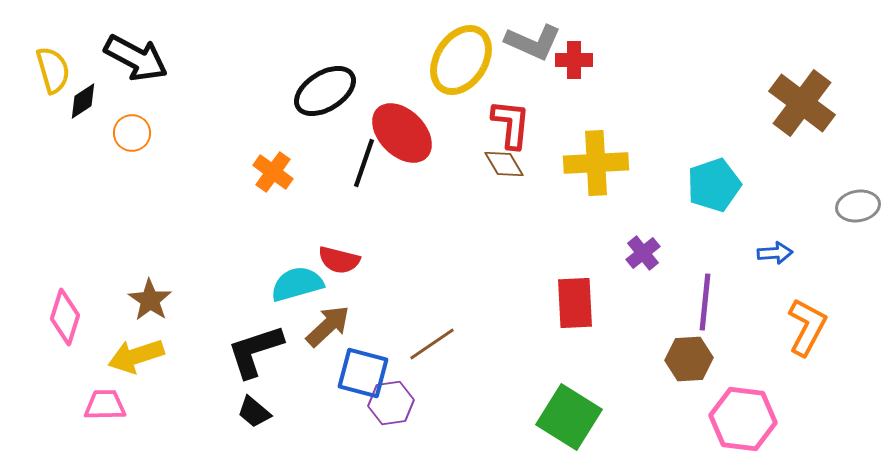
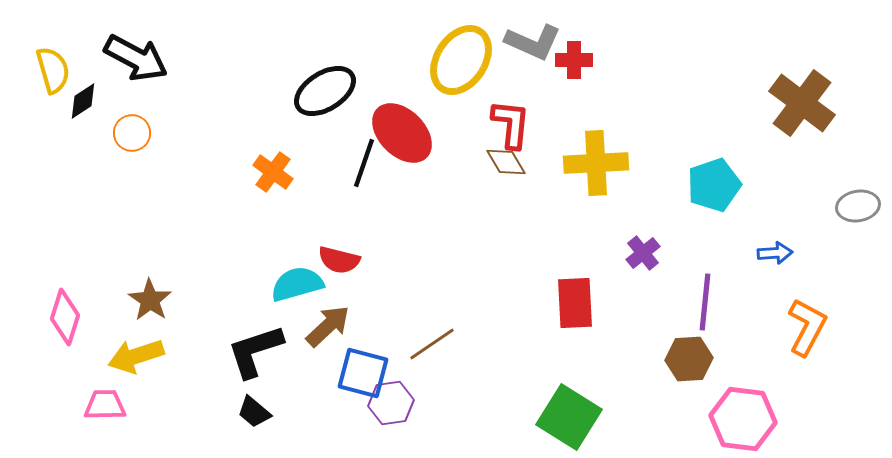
brown diamond: moved 2 px right, 2 px up
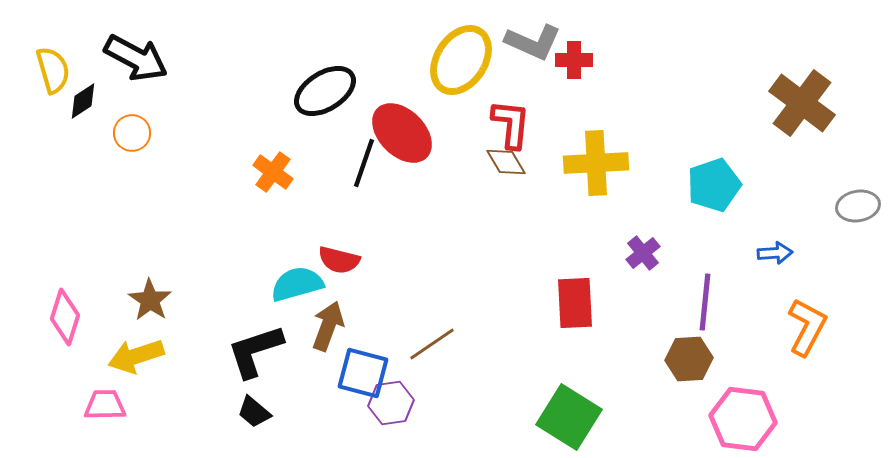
brown arrow: rotated 27 degrees counterclockwise
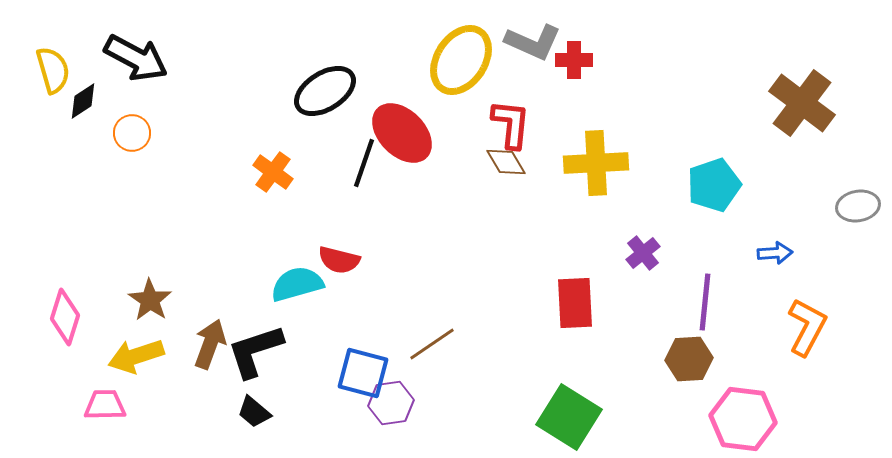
brown arrow: moved 118 px left, 18 px down
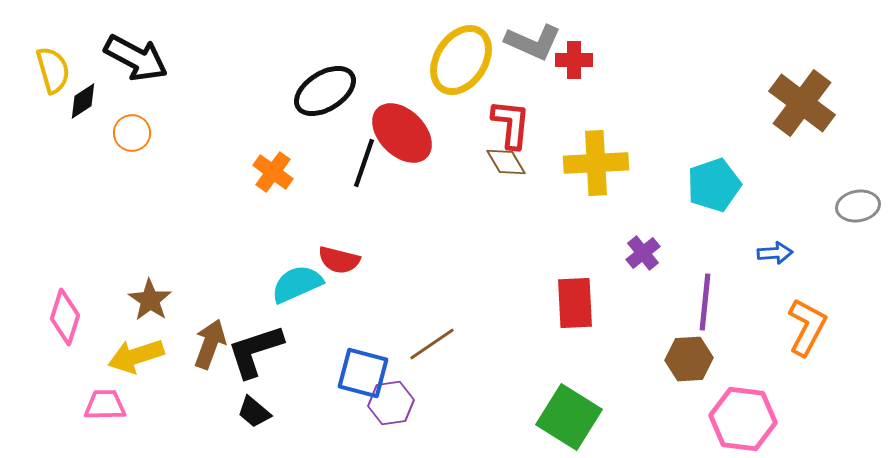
cyan semicircle: rotated 8 degrees counterclockwise
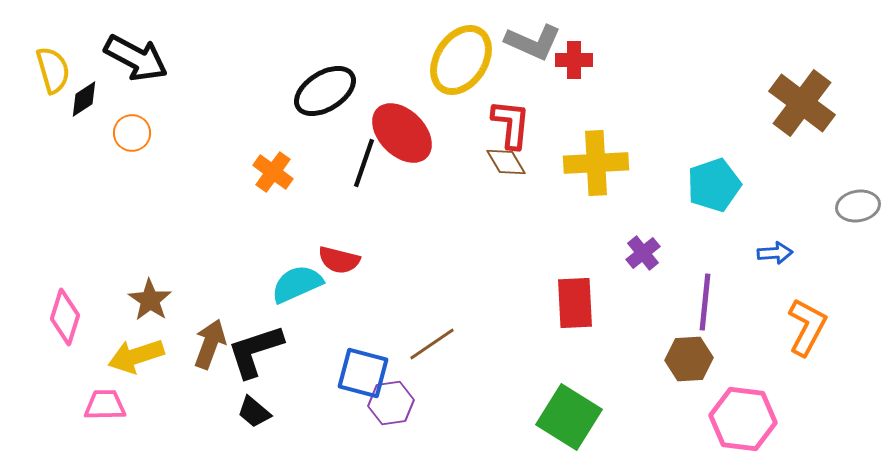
black diamond: moved 1 px right, 2 px up
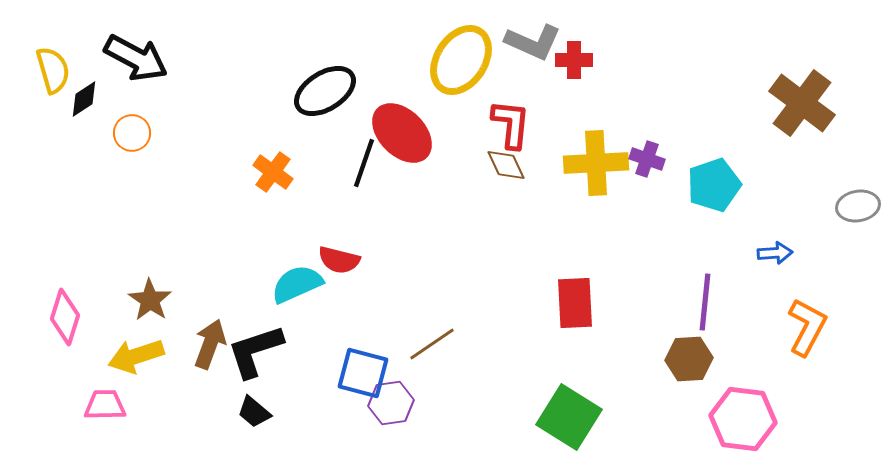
brown diamond: moved 3 px down; rotated 6 degrees clockwise
purple cross: moved 4 px right, 94 px up; rotated 32 degrees counterclockwise
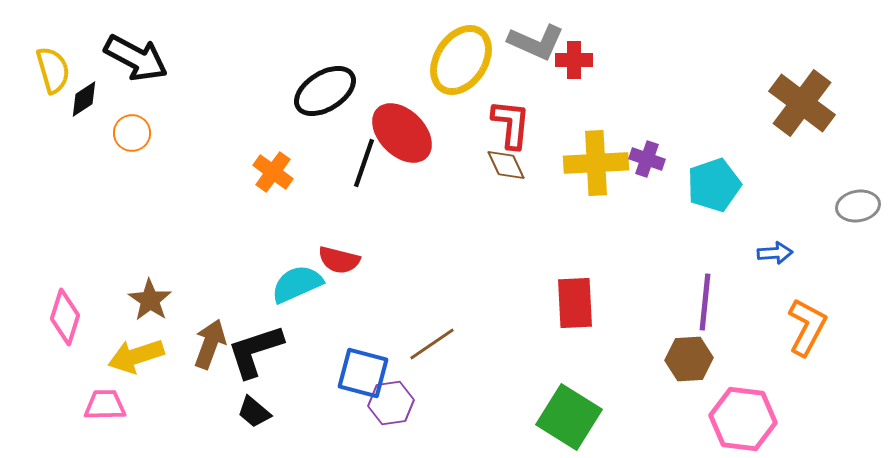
gray L-shape: moved 3 px right
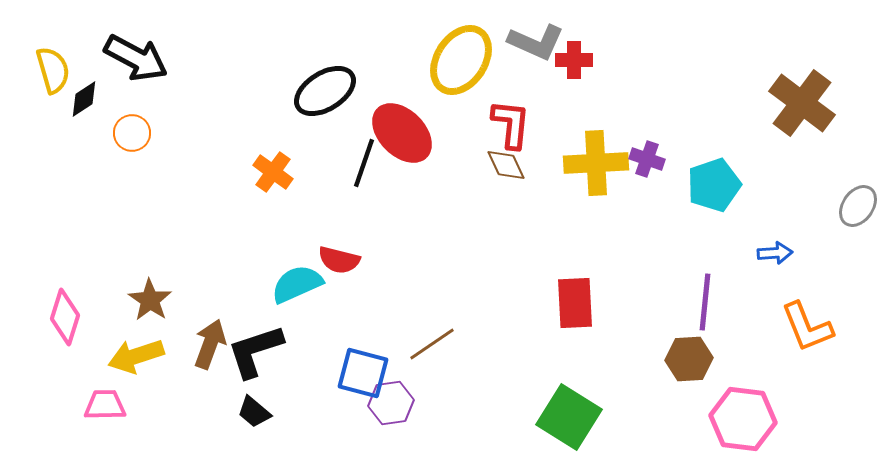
gray ellipse: rotated 45 degrees counterclockwise
orange L-shape: rotated 130 degrees clockwise
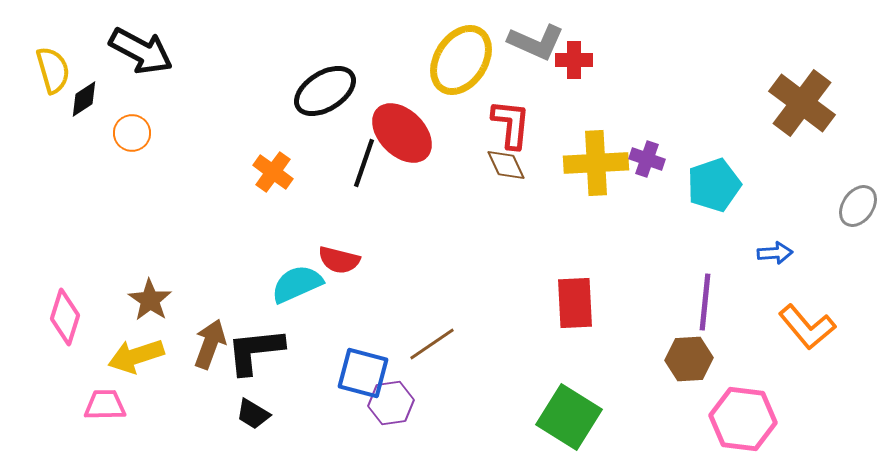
black arrow: moved 5 px right, 7 px up
orange L-shape: rotated 18 degrees counterclockwise
black L-shape: rotated 12 degrees clockwise
black trapezoid: moved 1 px left, 2 px down; rotated 9 degrees counterclockwise
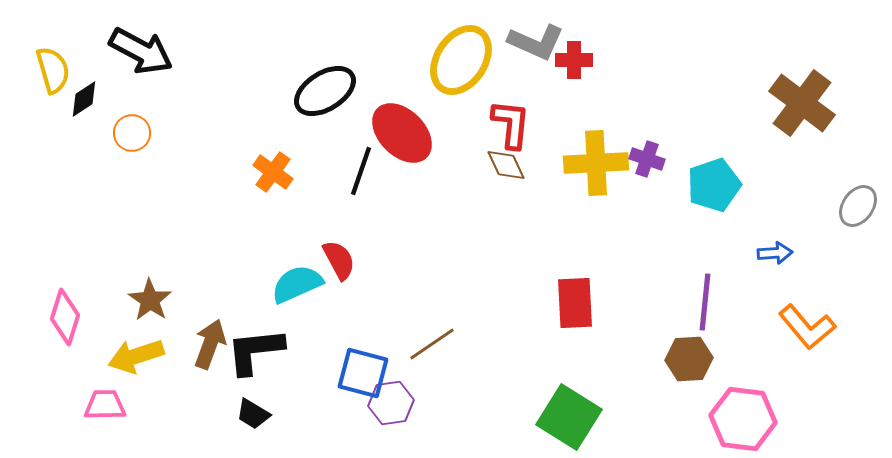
black line: moved 3 px left, 8 px down
red semicircle: rotated 132 degrees counterclockwise
